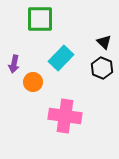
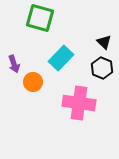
green square: moved 1 px up; rotated 16 degrees clockwise
purple arrow: rotated 30 degrees counterclockwise
pink cross: moved 14 px right, 13 px up
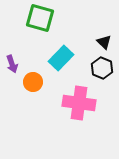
purple arrow: moved 2 px left
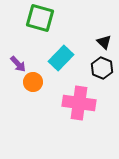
purple arrow: moved 6 px right; rotated 24 degrees counterclockwise
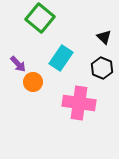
green square: rotated 24 degrees clockwise
black triangle: moved 5 px up
cyan rectangle: rotated 10 degrees counterclockwise
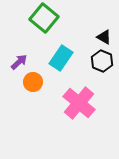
green square: moved 4 px right
black triangle: rotated 14 degrees counterclockwise
purple arrow: moved 1 px right, 2 px up; rotated 90 degrees counterclockwise
black hexagon: moved 7 px up
pink cross: rotated 32 degrees clockwise
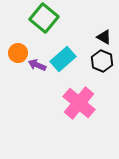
cyan rectangle: moved 2 px right, 1 px down; rotated 15 degrees clockwise
purple arrow: moved 18 px right, 3 px down; rotated 114 degrees counterclockwise
orange circle: moved 15 px left, 29 px up
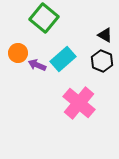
black triangle: moved 1 px right, 2 px up
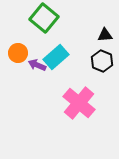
black triangle: rotated 35 degrees counterclockwise
cyan rectangle: moved 7 px left, 2 px up
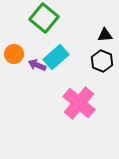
orange circle: moved 4 px left, 1 px down
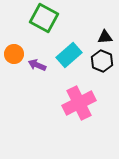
green square: rotated 12 degrees counterclockwise
black triangle: moved 2 px down
cyan rectangle: moved 13 px right, 2 px up
pink cross: rotated 24 degrees clockwise
